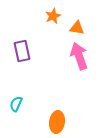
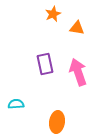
orange star: moved 2 px up
purple rectangle: moved 23 px right, 13 px down
pink arrow: moved 1 px left, 16 px down
cyan semicircle: rotated 63 degrees clockwise
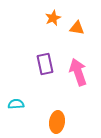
orange star: moved 4 px down
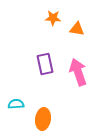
orange star: rotated 28 degrees clockwise
orange triangle: moved 1 px down
orange ellipse: moved 14 px left, 3 px up
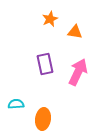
orange star: moved 3 px left, 1 px down; rotated 28 degrees counterclockwise
orange triangle: moved 2 px left, 3 px down
pink arrow: rotated 44 degrees clockwise
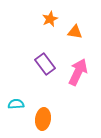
purple rectangle: rotated 25 degrees counterclockwise
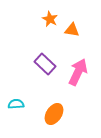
orange star: rotated 21 degrees counterclockwise
orange triangle: moved 3 px left, 2 px up
purple rectangle: rotated 10 degrees counterclockwise
orange ellipse: moved 11 px right, 5 px up; rotated 25 degrees clockwise
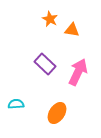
orange ellipse: moved 3 px right, 1 px up
